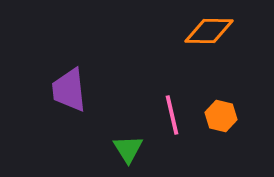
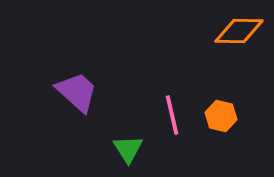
orange diamond: moved 30 px right
purple trapezoid: moved 8 px right, 2 px down; rotated 138 degrees clockwise
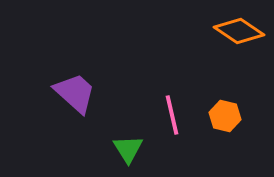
orange diamond: rotated 33 degrees clockwise
purple trapezoid: moved 2 px left, 1 px down
orange hexagon: moved 4 px right
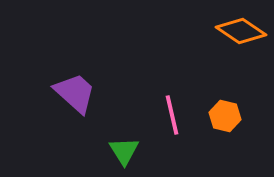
orange diamond: moved 2 px right
green triangle: moved 4 px left, 2 px down
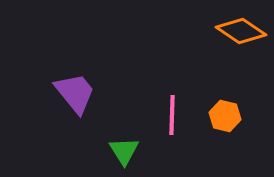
purple trapezoid: rotated 9 degrees clockwise
pink line: rotated 15 degrees clockwise
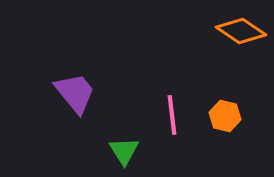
pink line: rotated 9 degrees counterclockwise
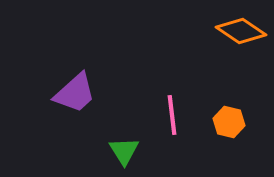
purple trapezoid: rotated 87 degrees clockwise
orange hexagon: moved 4 px right, 6 px down
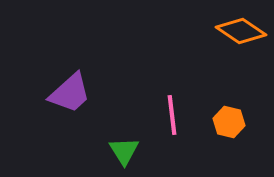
purple trapezoid: moved 5 px left
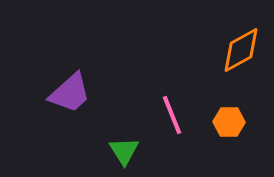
orange diamond: moved 19 px down; rotated 63 degrees counterclockwise
pink line: rotated 15 degrees counterclockwise
orange hexagon: rotated 12 degrees counterclockwise
